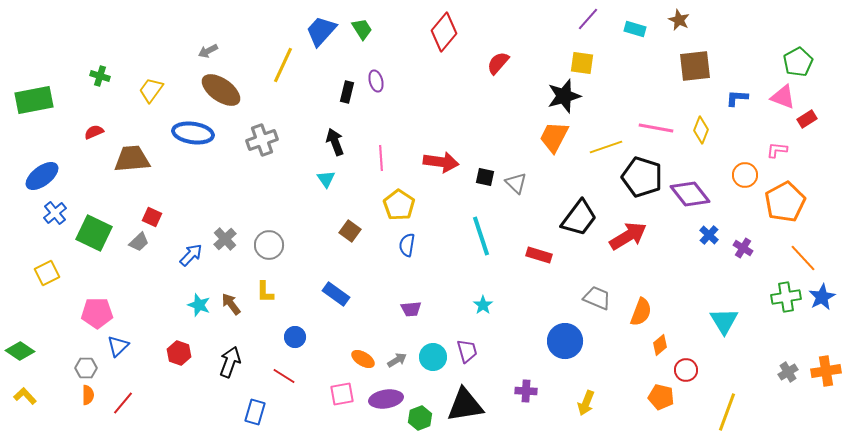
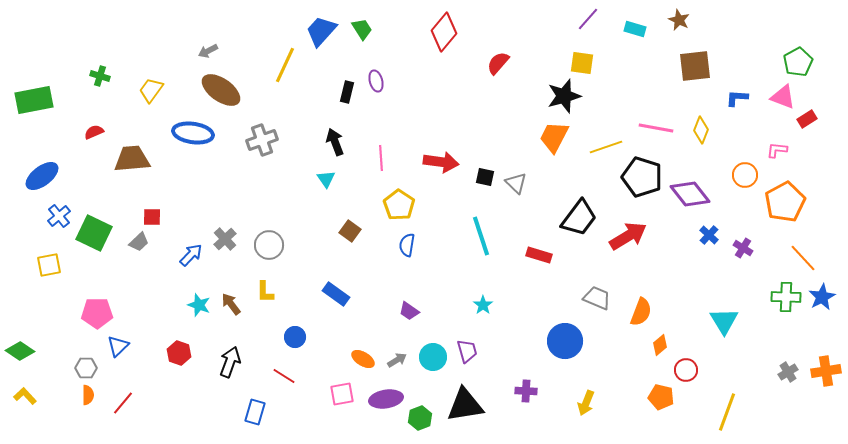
yellow line at (283, 65): moved 2 px right
blue cross at (55, 213): moved 4 px right, 3 px down
red square at (152, 217): rotated 24 degrees counterclockwise
yellow square at (47, 273): moved 2 px right, 8 px up; rotated 15 degrees clockwise
green cross at (786, 297): rotated 12 degrees clockwise
purple trapezoid at (411, 309): moved 2 px left, 2 px down; rotated 40 degrees clockwise
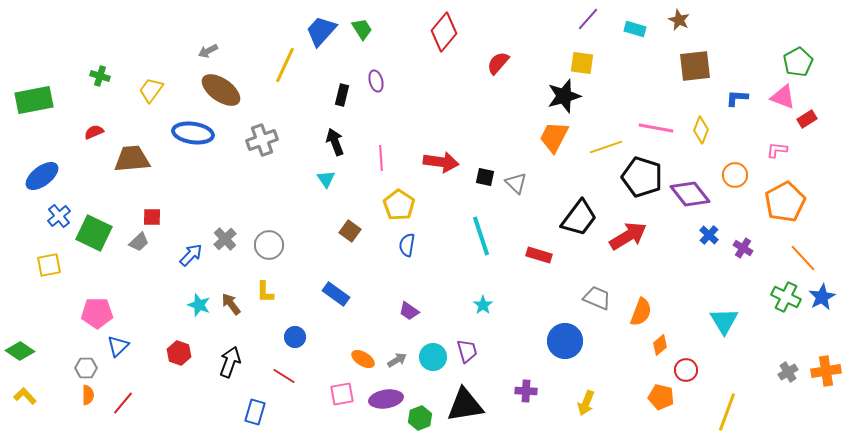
black rectangle at (347, 92): moved 5 px left, 3 px down
orange circle at (745, 175): moved 10 px left
green cross at (786, 297): rotated 24 degrees clockwise
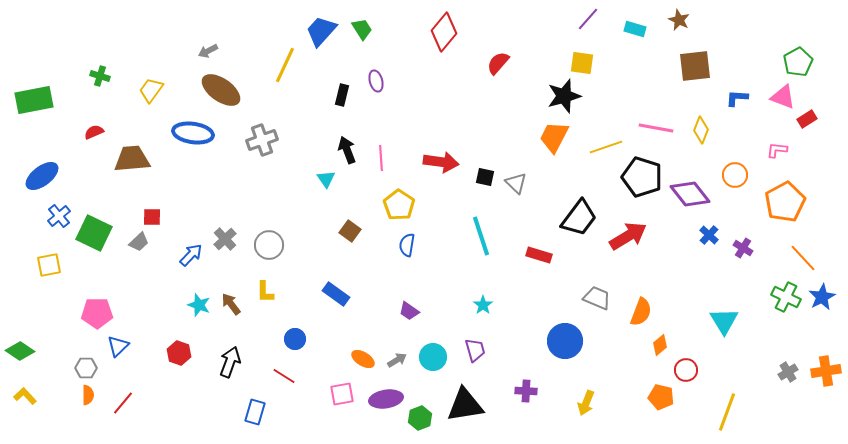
black arrow at (335, 142): moved 12 px right, 8 px down
blue circle at (295, 337): moved 2 px down
purple trapezoid at (467, 351): moved 8 px right, 1 px up
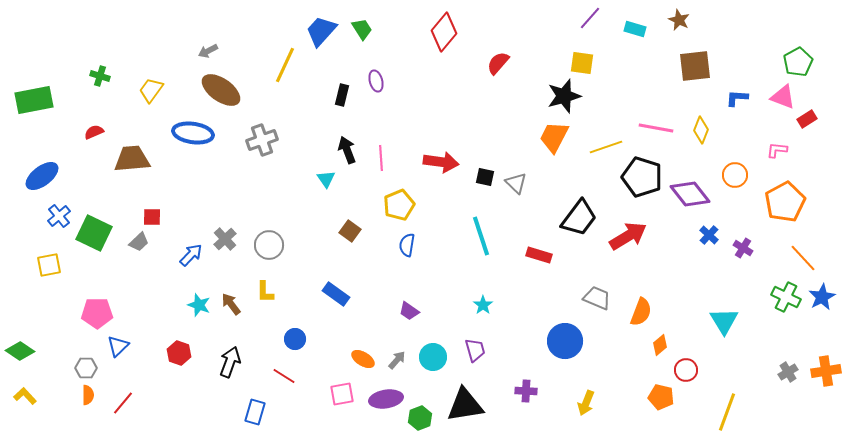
purple line at (588, 19): moved 2 px right, 1 px up
yellow pentagon at (399, 205): rotated 16 degrees clockwise
gray arrow at (397, 360): rotated 18 degrees counterclockwise
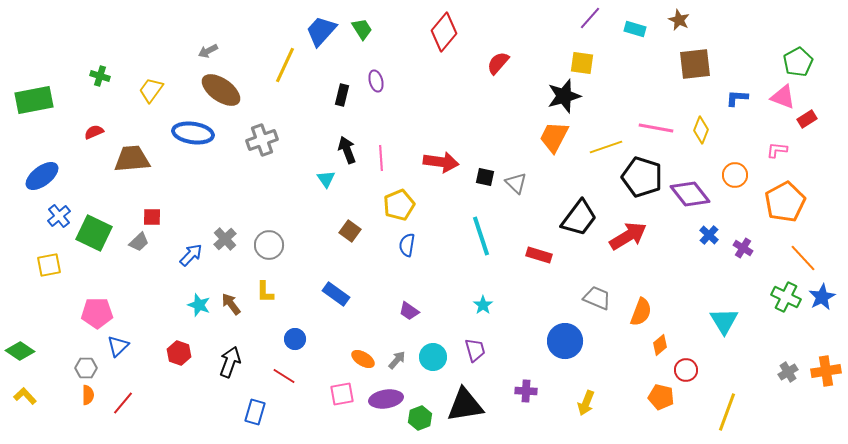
brown square at (695, 66): moved 2 px up
